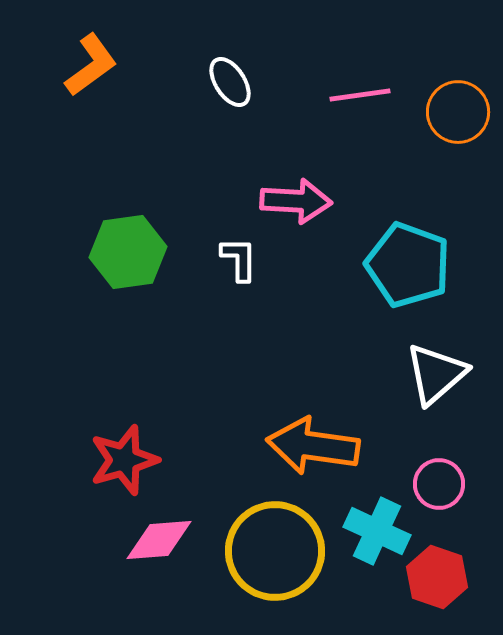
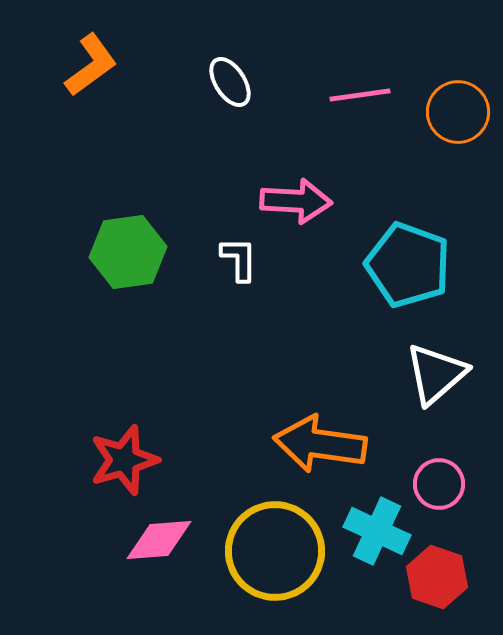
orange arrow: moved 7 px right, 2 px up
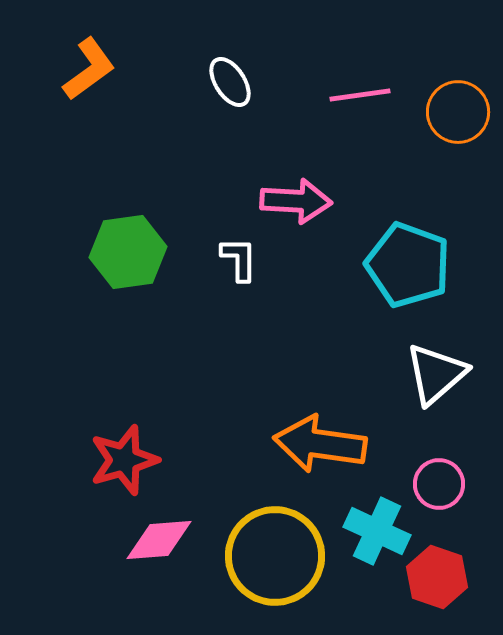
orange L-shape: moved 2 px left, 4 px down
yellow circle: moved 5 px down
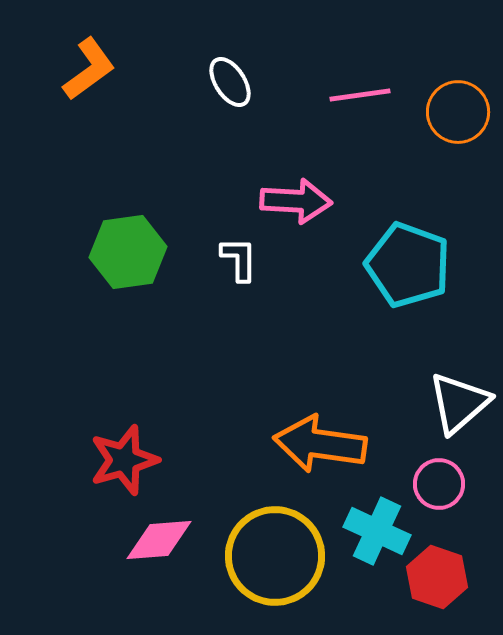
white triangle: moved 23 px right, 29 px down
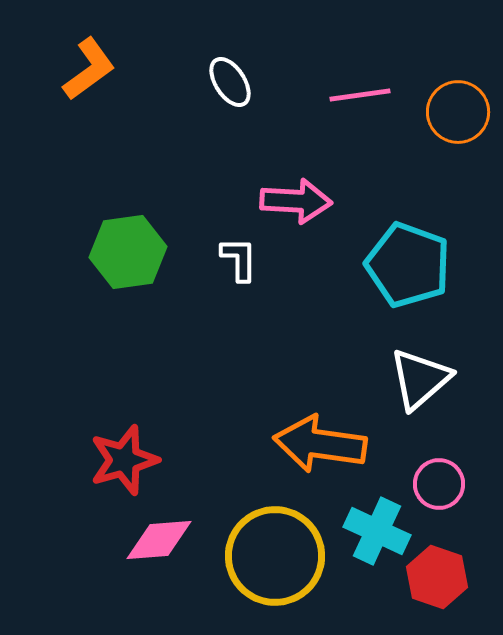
white triangle: moved 39 px left, 24 px up
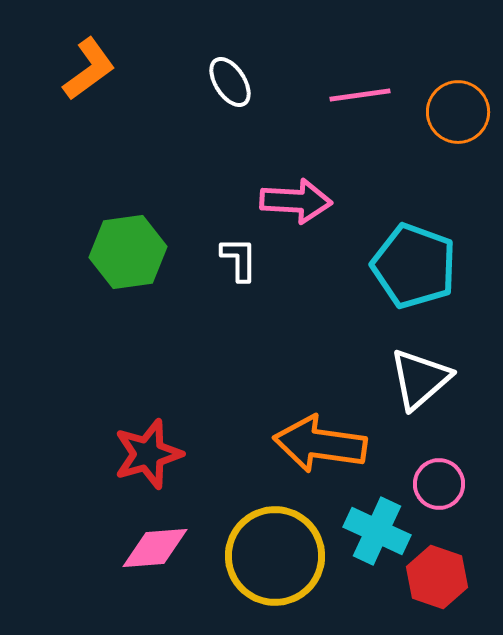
cyan pentagon: moved 6 px right, 1 px down
red star: moved 24 px right, 6 px up
pink diamond: moved 4 px left, 8 px down
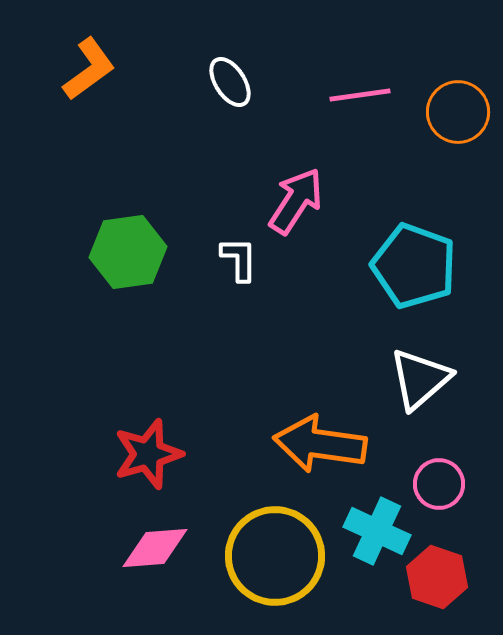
pink arrow: rotated 60 degrees counterclockwise
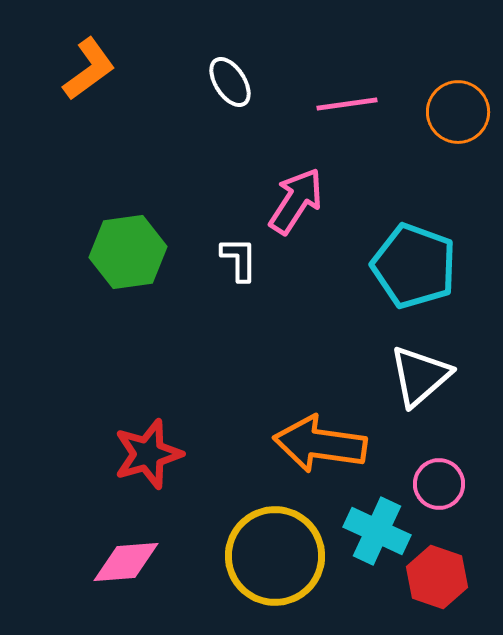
pink line: moved 13 px left, 9 px down
white triangle: moved 3 px up
pink diamond: moved 29 px left, 14 px down
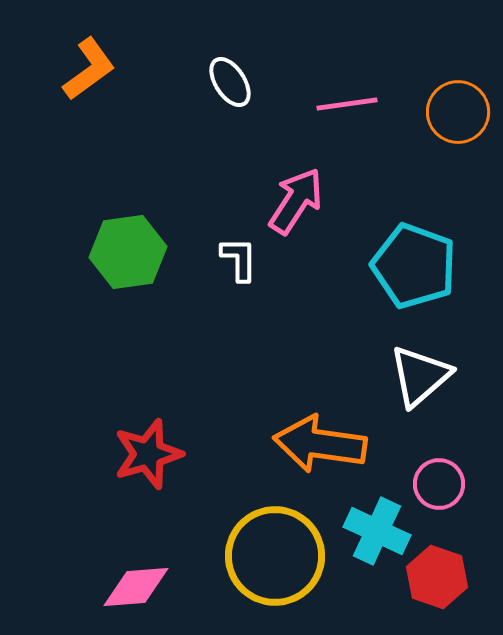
pink diamond: moved 10 px right, 25 px down
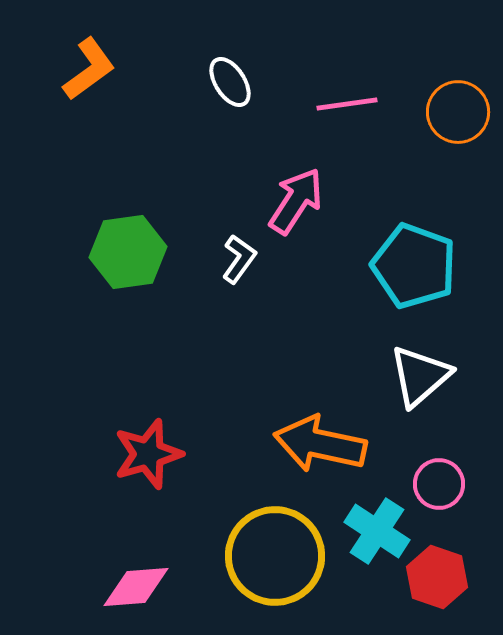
white L-shape: rotated 36 degrees clockwise
orange arrow: rotated 4 degrees clockwise
cyan cross: rotated 8 degrees clockwise
